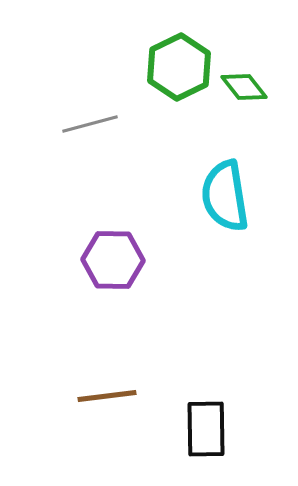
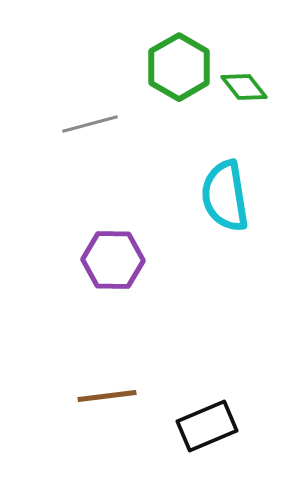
green hexagon: rotated 4 degrees counterclockwise
black rectangle: moved 1 px right, 3 px up; rotated 68 degrees clockwise
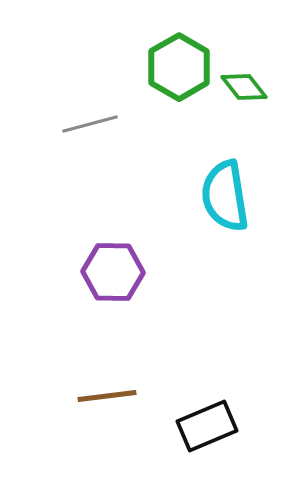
purple hexagon: moved 12 px down
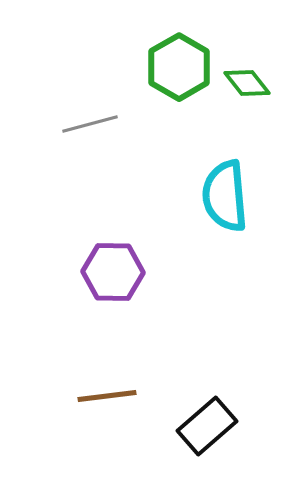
green diamond: moved 3 px right, 4 px up
cyan semicircle: rotated 4 degrees clockwise
black rectangle: rotated 18 degrees counterclockwise
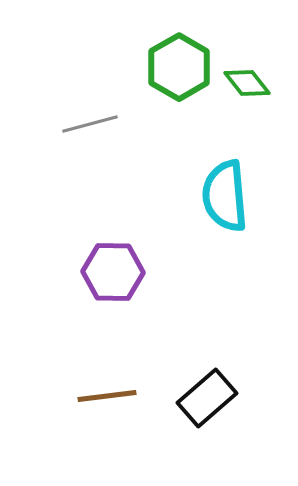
black rectangle: moved 28 px up
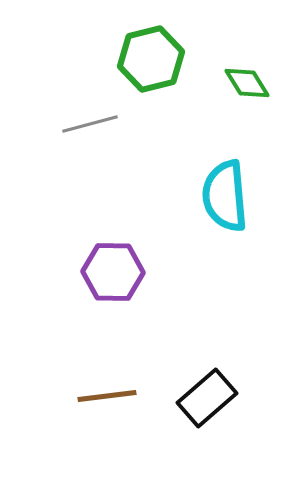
green hexagon: moved 28 px left, 8 px up; rotated 16 degrees clockwise
green diamond: rotated 6 degrees clockwise
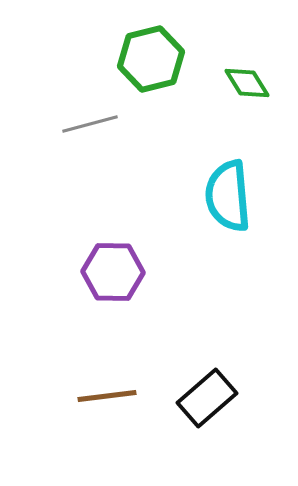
cyan semicircle: moved 3 px right
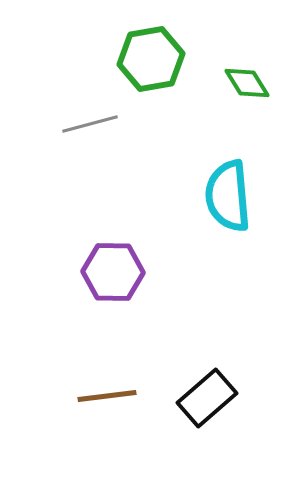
green hexagon: rotated 4 degrees clockwise
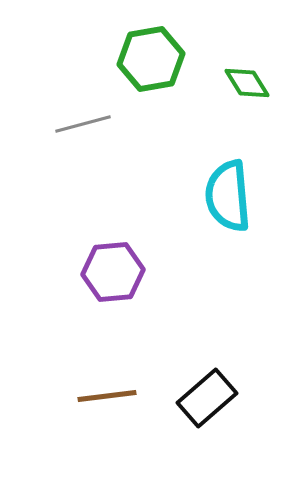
gray line: moved 7 px left
purple hexagon: rotated 6 degrees counterclockwise
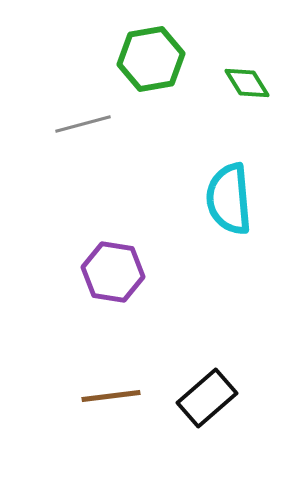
cyan semicircle: moved 1 px right, 3 px down
purple hexagon: rotated 14 degrees clockwise
brown line: moved 4 px right
